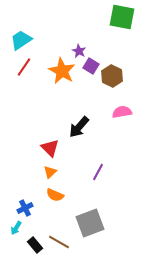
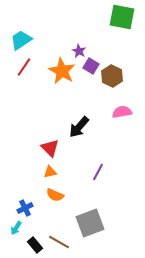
orange triangle: rotated 32 degrees clockwise
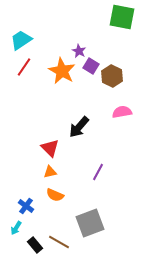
blue cross: moved 1 px right, 2 px up; rotated 28 degrees counterclockwise
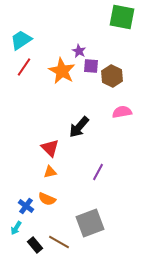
purple square: rotated 28 degrees counterclockwise
orange semicircle: moved 8 px left, 4 px down
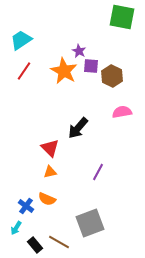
red line: moved 4 px down
orange star: moved 2 px right
black arrow: moved 1 px left, 1 px down
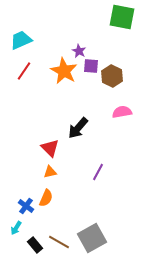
cyan trapezoid: rotated 10 degrees clockwise
orange semicircle: moved 1 px left, 1 px up; rotated 90 degrees counterclockwise
gray square: moved 2 px right, 15 px down; rotated 8 degrees counterclockwise
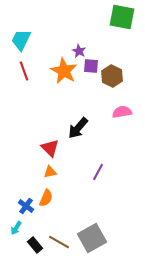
cyan trapezoid: rotated 40 degrees counterclockwise
red line: rotated 54 degrees counterclockwise
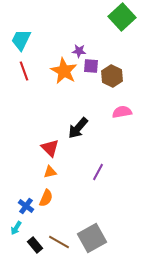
green square: rotated 36 degrees clockwise
purple star: rotated 24 degrees counterclockwise
